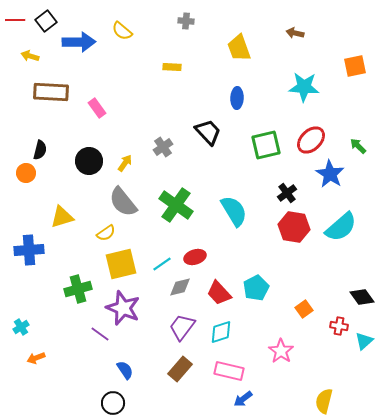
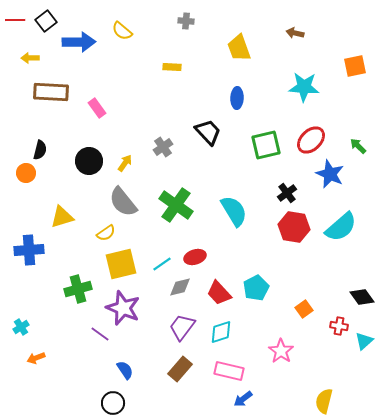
yellow arrow at (30, 56): moved 2 px down; rotated 18 degrees counterclockwise
blue star at (330, 174): rotated 8 degrees counterclockwise
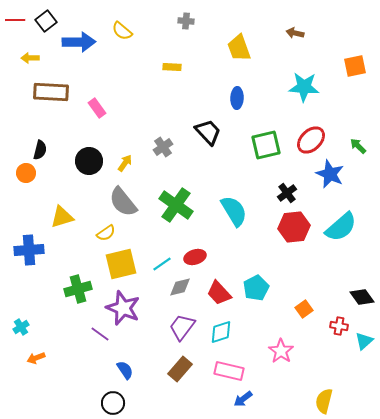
red hexagon at (294, 227): rotated 16 degrees counterclockwise
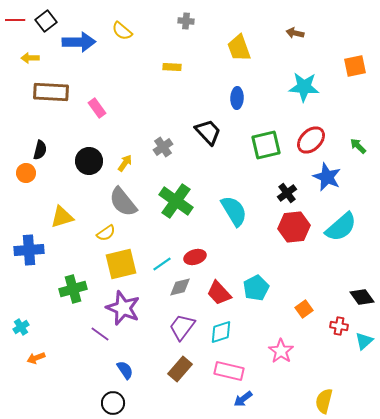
blue star at (330, 174): moved 3 px left, 3 px down
green cross at (176, 205): moved 4 px up
green cross at (78, 289): moved 5 px left
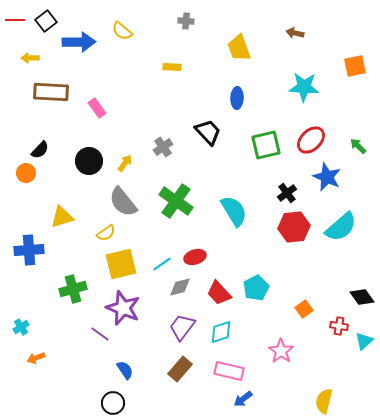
black semicircle at (40, 150): rotated 30 degrees clockwise
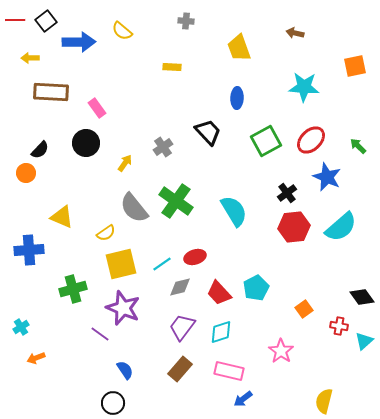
green square at (266, 145): moved 4 px up; rotated 16 degrees counterclockwise
black circle at (89, 161): moved 3 px left, 18 px up
gray semicircle at (123, 202): moved 11 px right, 6 px down
yellow triangle at (62, 217): rotated 40 degrees clockwise
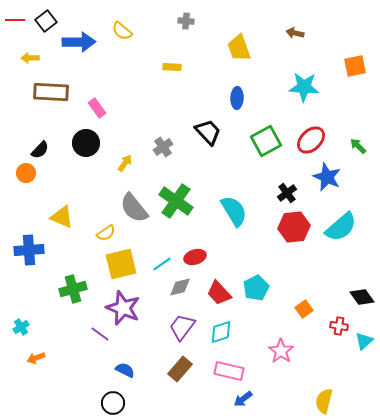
blue semicircle at (125, 370): rotated 30 degrees counterclockwise
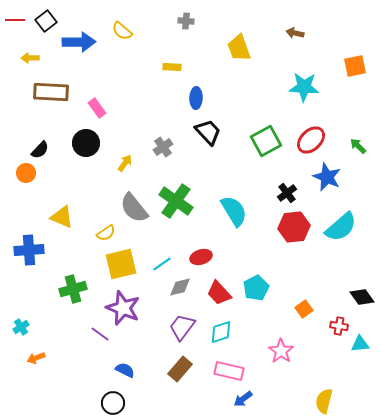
blue ellipse at (237, 98): moved 41 px left
red ellipse at (195, 257): moved 6 px right
cyan triangle at (364, 341): moved 4 px left, 3 px down; rotated 36 degrees clockwise
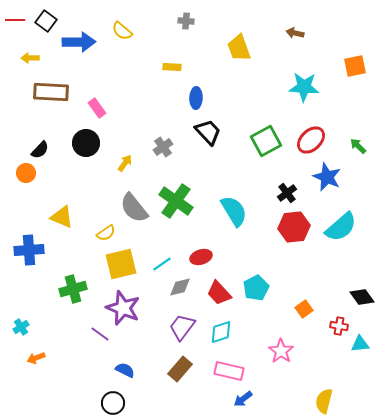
black square at (46, 21): rotated 15 degrees counterclockwise
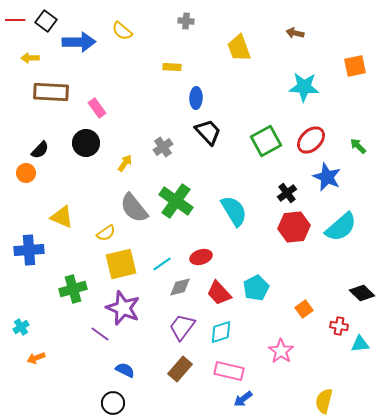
black diamond at (362, 297): moved 4 px up; rotated 10 degrees counterclockwise
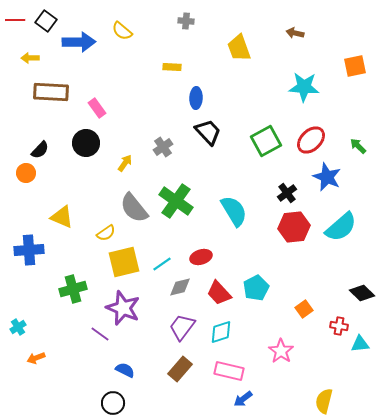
yellow square at (121, 264): moved 3 px right, 2 px up
cyan cross at (21, 327): moved 3 px left
